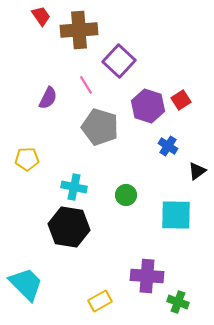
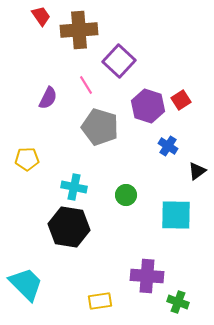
yellow rectangle: rotated 20 degrees clockwise
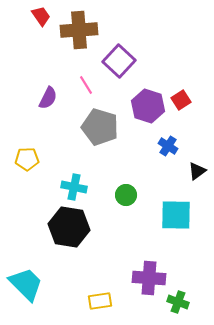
purple cross: moved 2 px right, 2 px down
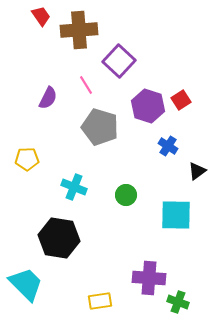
cyan cross: rotated 10 degrees clockwise
black hexagon: moved 10 px left, 11 px down
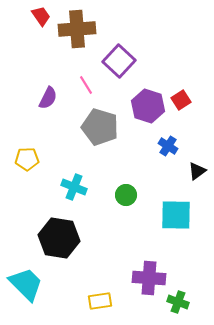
brown cross: moved 2 px left, 1 px up
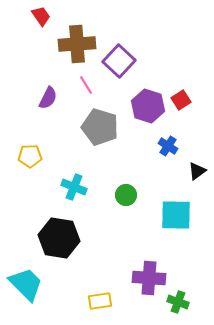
brown cross: moved 15 px down
yellow pentagon: moved 3 px right, 3 px up
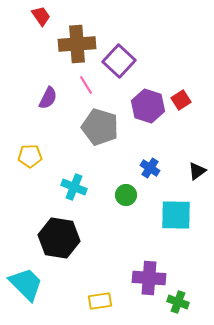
blue cross: moved 18 px left, 22 px down
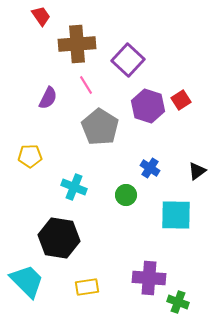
purple square: moved 9 px right, 1 px up
gray pentagon: rotated 15 degrees clockwise
cyan trapezoid: moved 1 px right, 3 px up
yellow rectangle: moved 13 px left, 14 px up
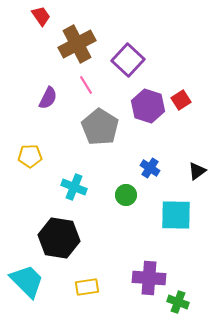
brown cross: rotated 24 degrees counterclockwise
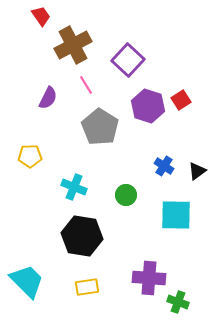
brown cross: moved 4 px left, 1 px down
blue cross: moved 14 px right, 2 px up
black hexagon: moved 23 px right, 2 px up
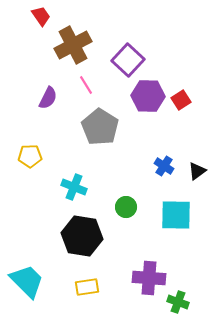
purple hexagon: moved 10 px up; rotated 16 degrees counterclockwise
green circle: moved 12 px down
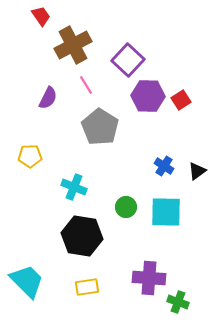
cyan square: moved 10 px left, 3 px up
